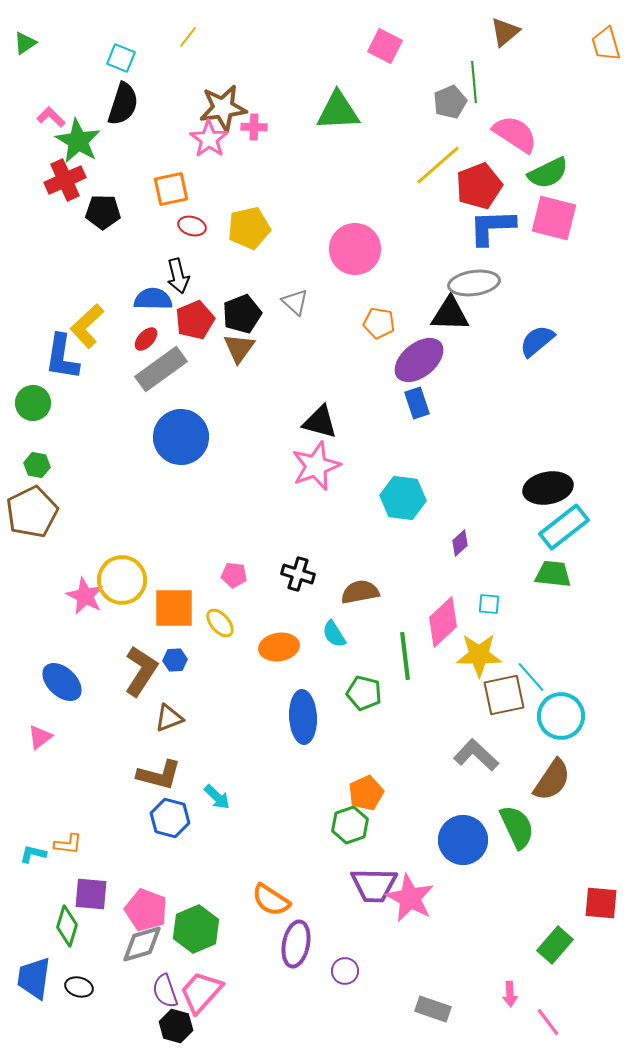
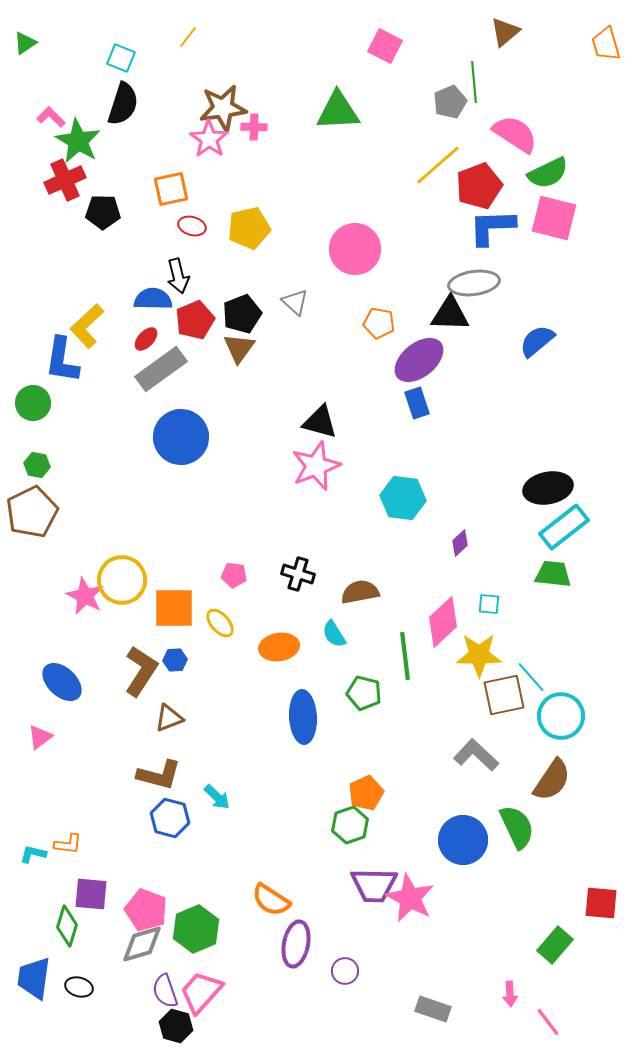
blue L-shape at (62, 357): moved 3 px down
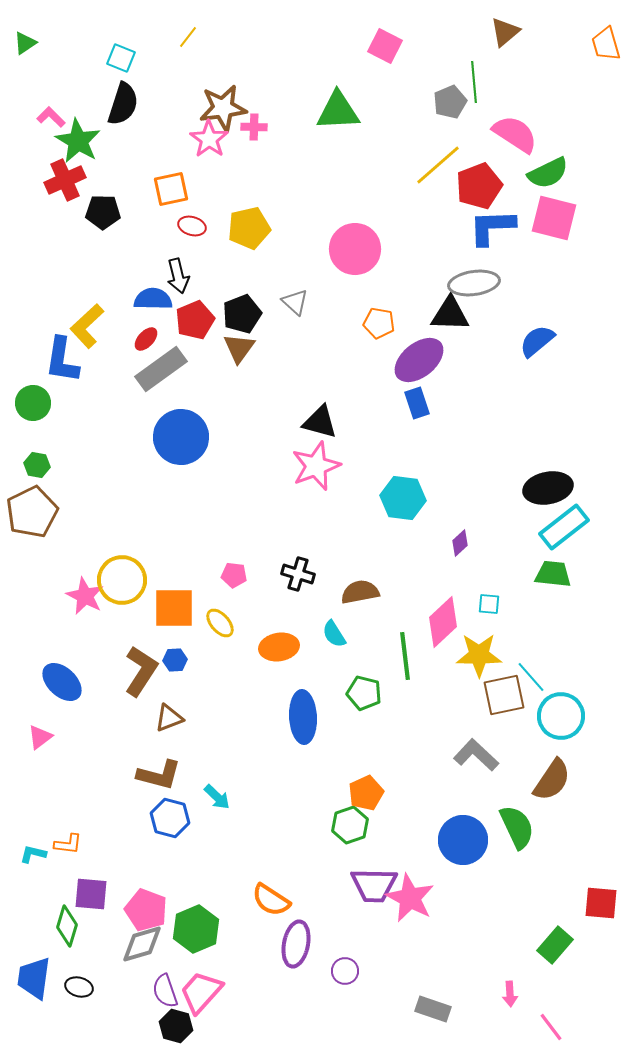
pink line at (548, 1022): moved 3 px right, 5 px down
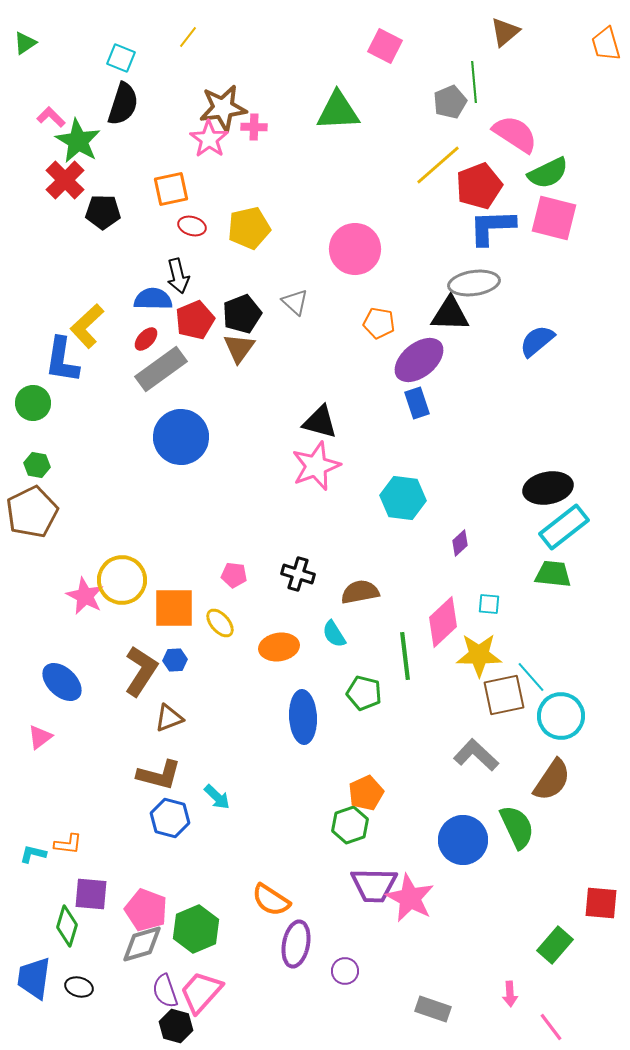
red cross at (65, 180): rotated 21 degrees counterclockwise
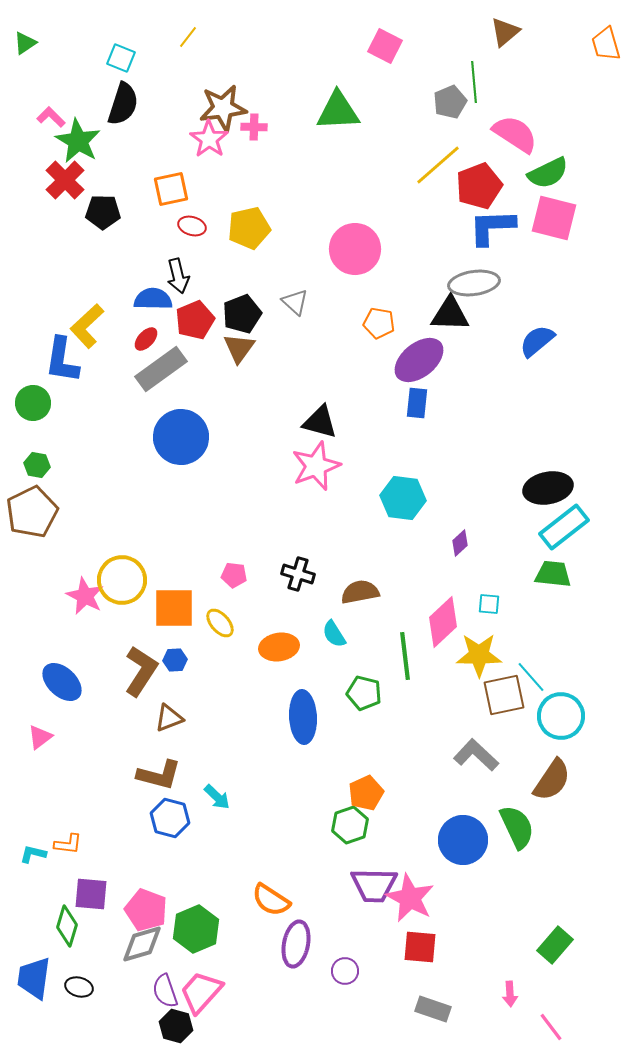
blue rectangle at (417, 403): rotated 24 degrees clockwise
red square at (601, 903): moved 181 px left, 44 px down
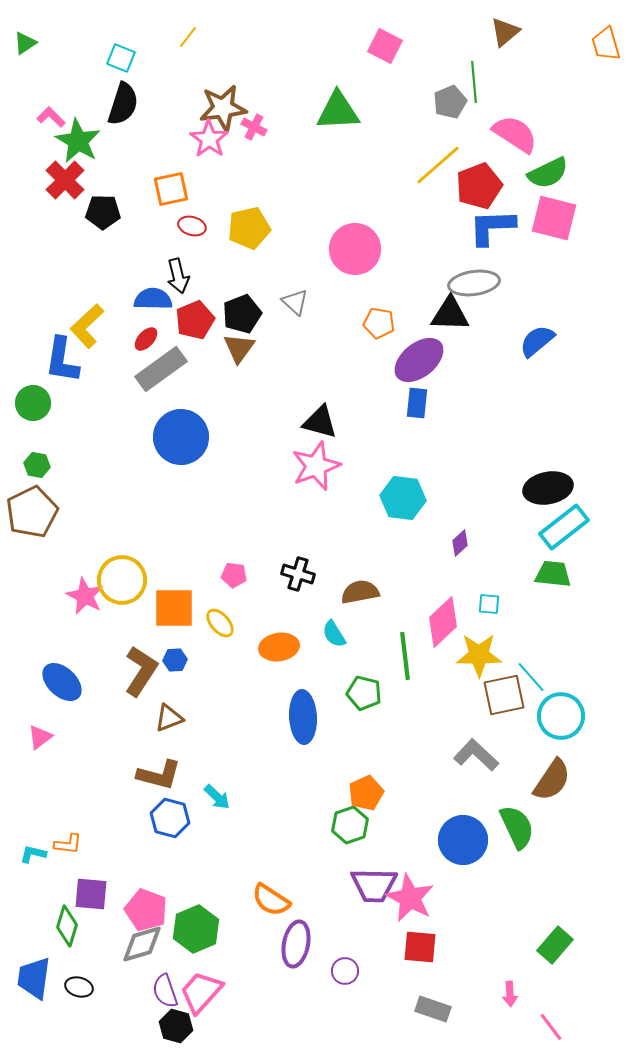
pink cross at (254, 127): rotated 25 degrees clockwise
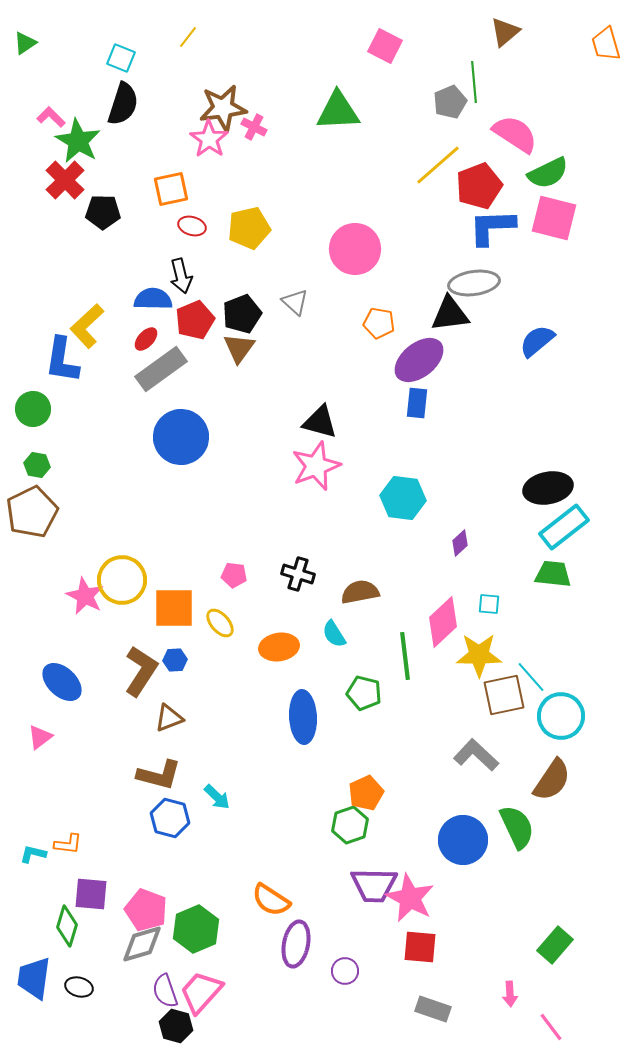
black arrow at (178, 276): moved 3 px right
black triangle at (450, 314): rotated 9 degrees counterclockwise
green circle at (33, 403): moved 6 px down
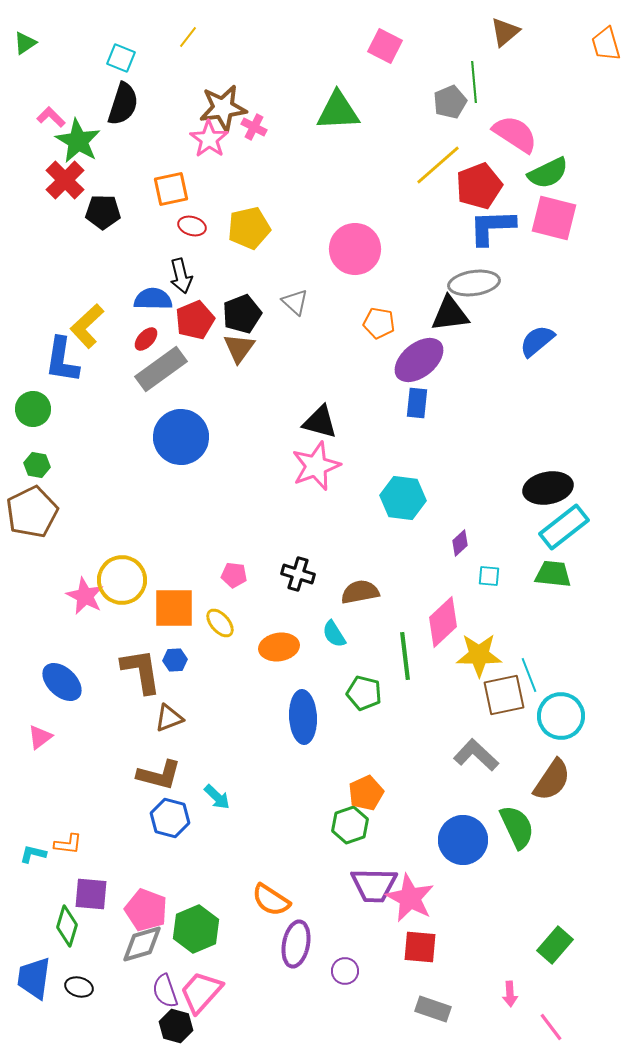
cyan square at (489, 604): moved 28 px up
brown L-shape at (141, 671): rotated 42 degrees counterclockwise
cyan line at (531, 677): moved 2 px left, 2 px up; rotated 20 degrees clockwise
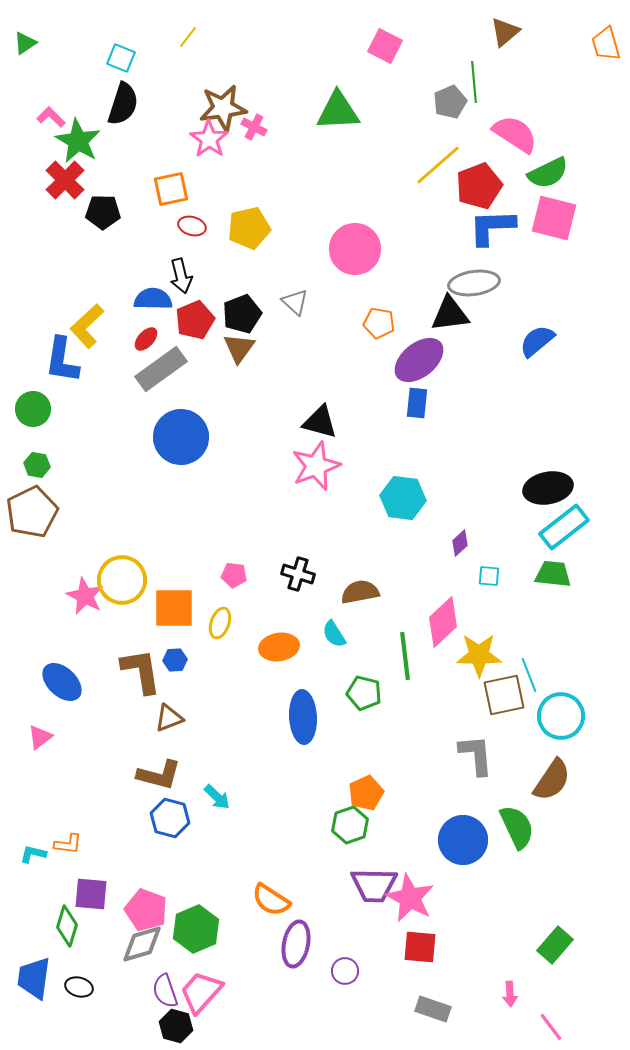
yellow ellipse at (220, 623): rotated 60 degrees clockwise
gray L-shape at (476, 755): rotated 42 degrees clockwise
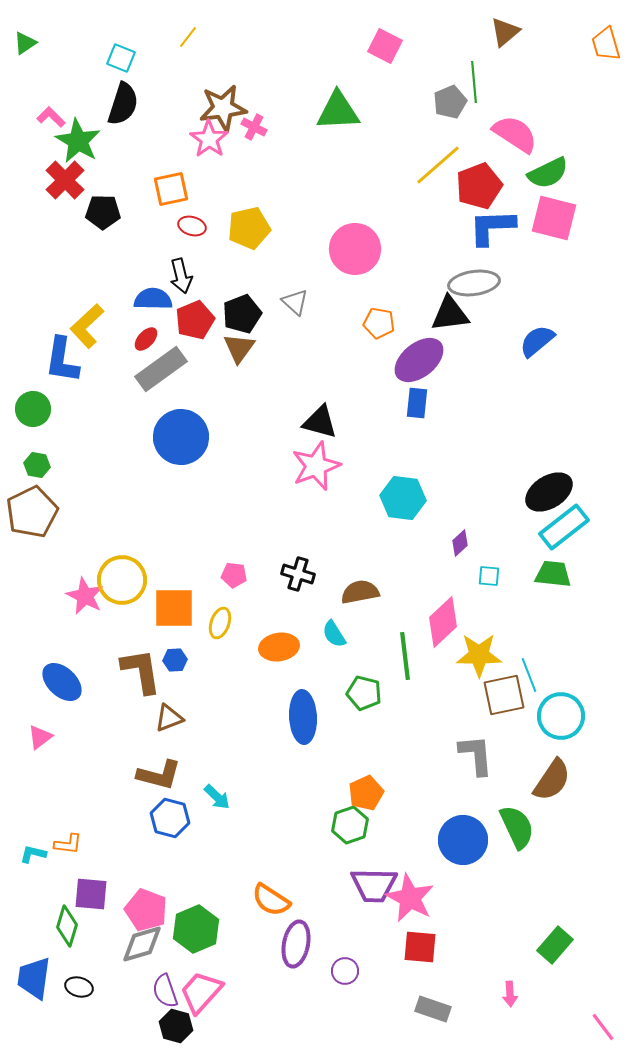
black ellipse at (548, 488): moved 1 px right, 4 px down; rotated 21 degrees counterclockwise
pink line at (551, 1027): moved 52 px right
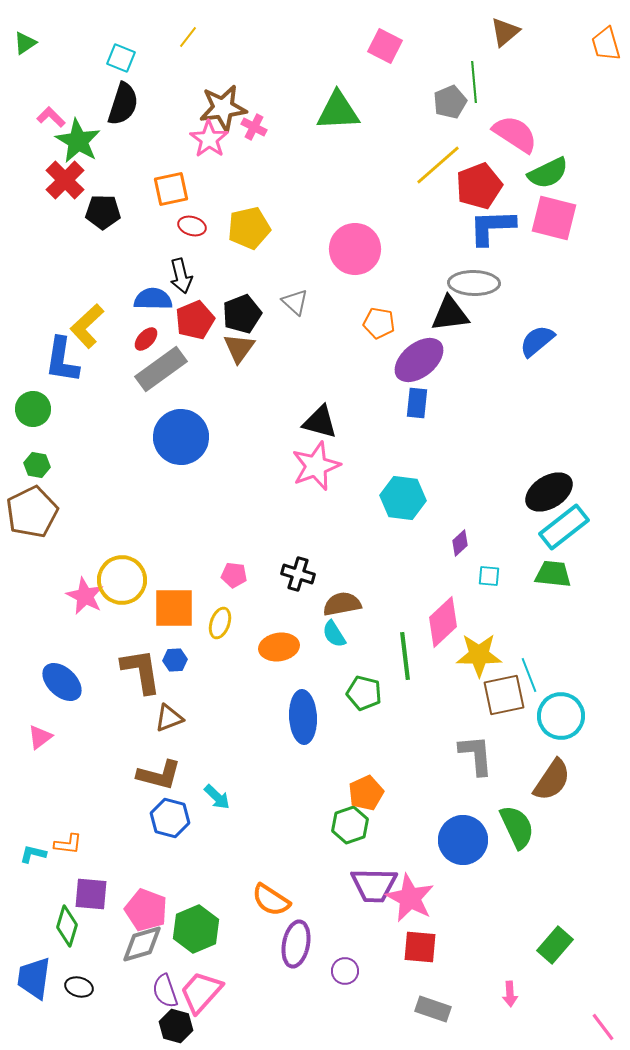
gray ellipse at (474, 283): rotated 9 degrees clockwise
brown semicircle at (360, 592): moved 18 px left, 12 px down
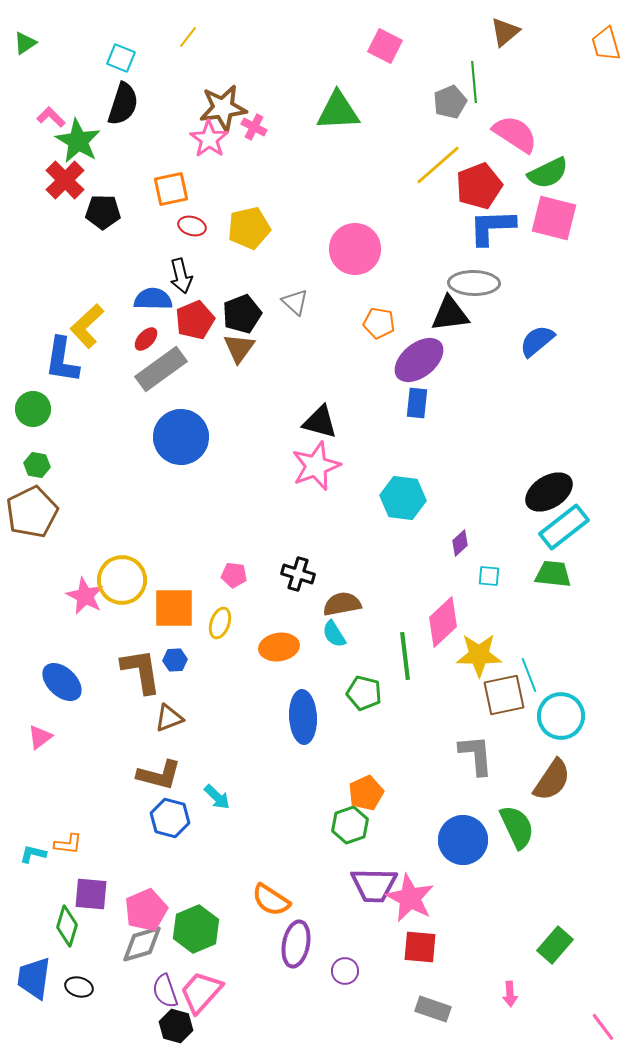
pink pentagon at (146, 910): rotated 27 degrees clockwise
